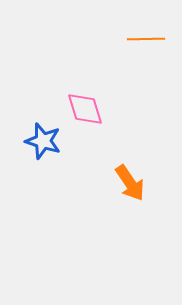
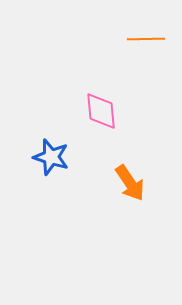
pink diamond: moved 16 px right, 2 px down; rotated 12 degrees clockwise
blue star: moved 8 px right, 16 px down
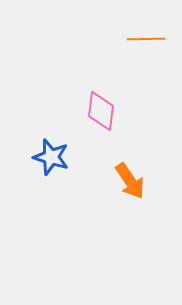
pink diamond: rotated 12 degrees clockwise
orange arrow: moved 2 px up
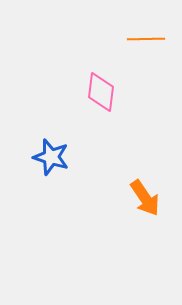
pink diamond: moved 19 px up
orange arrow: moved 15 px right, 17 px down
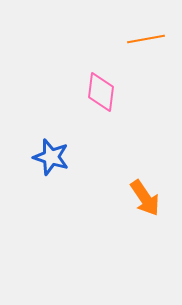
orange line: rotated 9 degrees counterclockwise
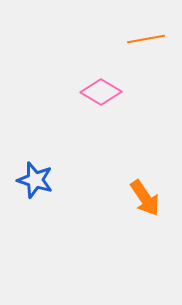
pink diamond: rotated 66 degrees counterclockwise
blue star: moved 16 px left, 23 px down
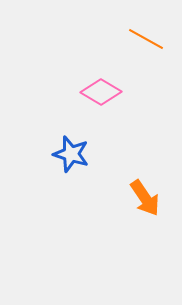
orange line: rotated 39 degrees clockwise
blue star: moved 36 px right, 26 px up
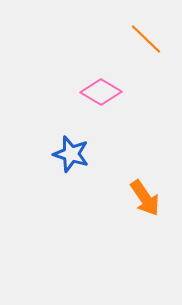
orange line: rotated 15 degrees clockwise
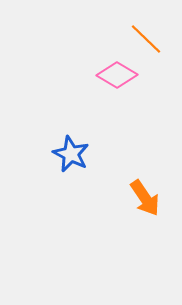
pink diamond: moved 16 px right, 17 px up
blue star: rotated 9 degrees clockwise
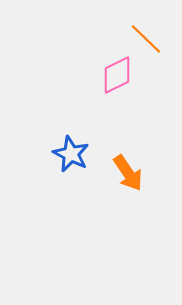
pink diamond: rotated 57 degrees counterclockwise
orange arrow: moved 17 px left, 25 px up
